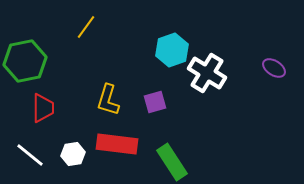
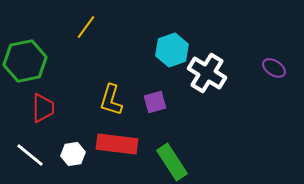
yellow L-shape: moved 3 px right
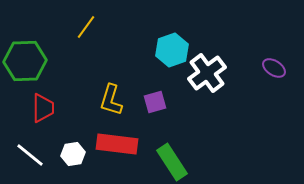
green hexagon: rotated 9 degrees clockwise
white cross: rotated 21 degrees clockwise
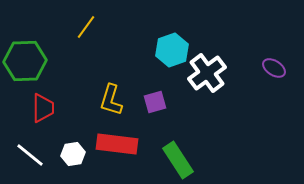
green rectangle: moved 6 px right, 2 px up
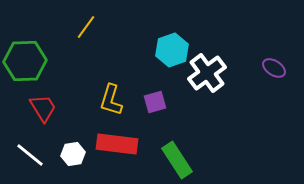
red trapezoid: rotated 32 degrees counterclockwise
green rectangle: moved 1 px left
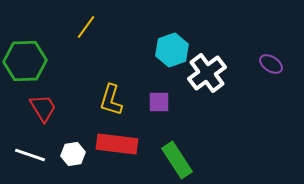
purple ellipse: moved 3 px left, 4 px up
purple square: moved 4 px right; rotated 15 degrees clockwise
white line: rotated 20 degrees counterclockwise
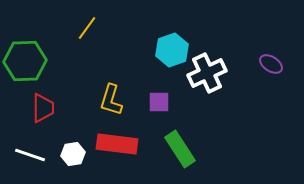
yellow line: moved 1 px right, 1 px down
white cross: rotated 12 degrees clockwise
red trapezoid: rotated 32 degrees clockwise
green rectangle: moved 3 px right, 11 px up
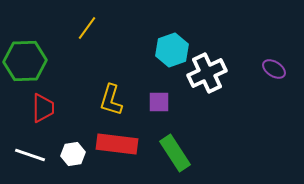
purple ellipse: moved 3 px right, 5 px down
green rectangle: moved 5 px left, 4 px down
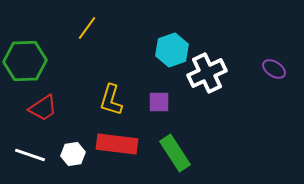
red trapezoid: rotated 56 degrees clockwise
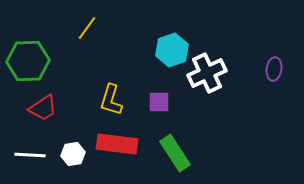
green hexagon: moved 3 px right
purple ellipse: rotated 65 degrees clockwise
white line: rotated 16 degrees counterclockwise
